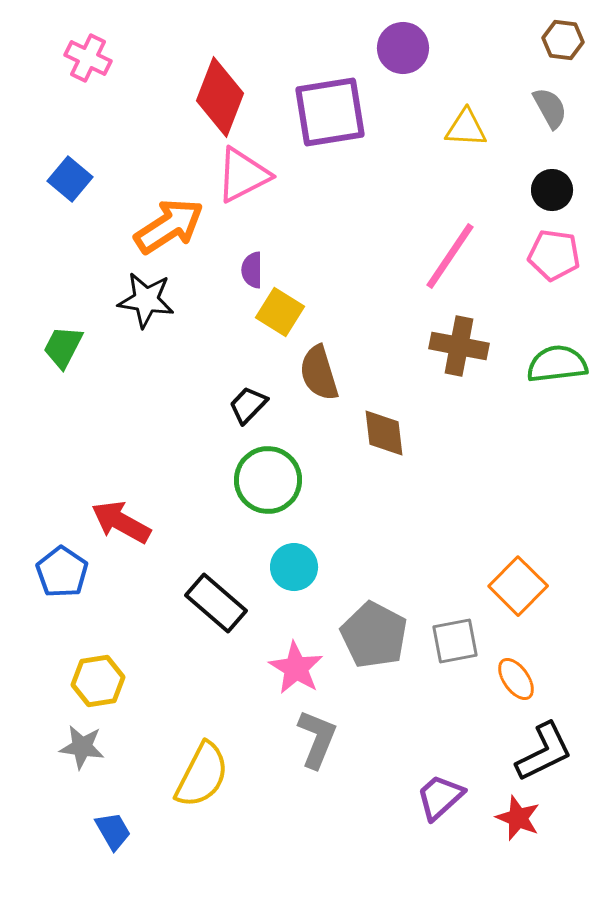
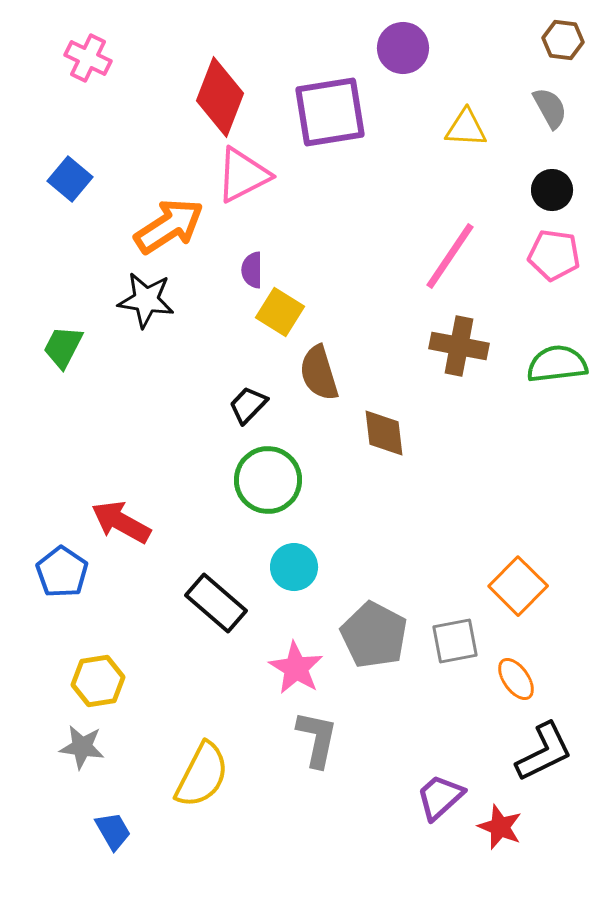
gray L-shape: rotated 10 degrees counterclockwise
red star: moved 18 px left, 9 px down
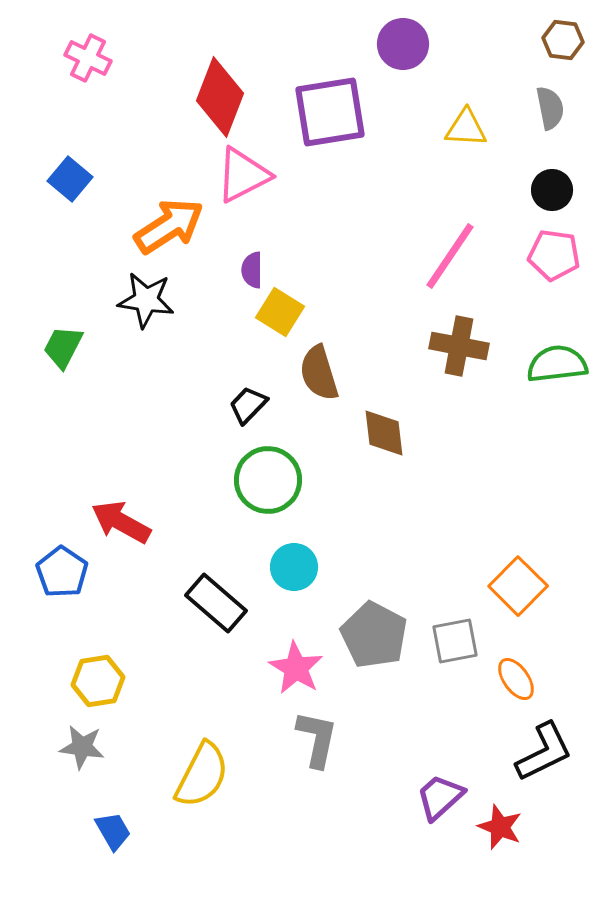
purple circle: moved 4 px up
gray semicircle: rotated 18 degrees clockwise
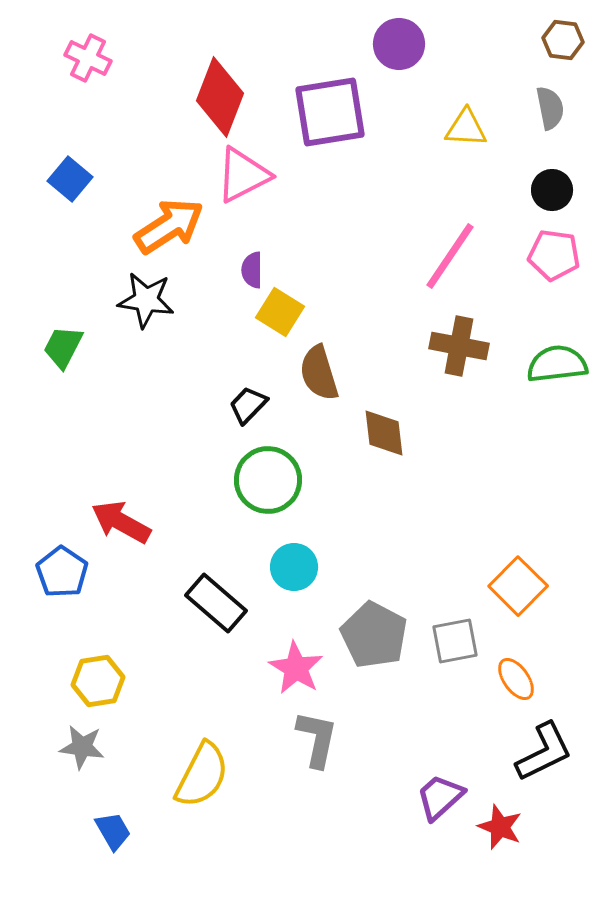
purple circle: moved 4 px left
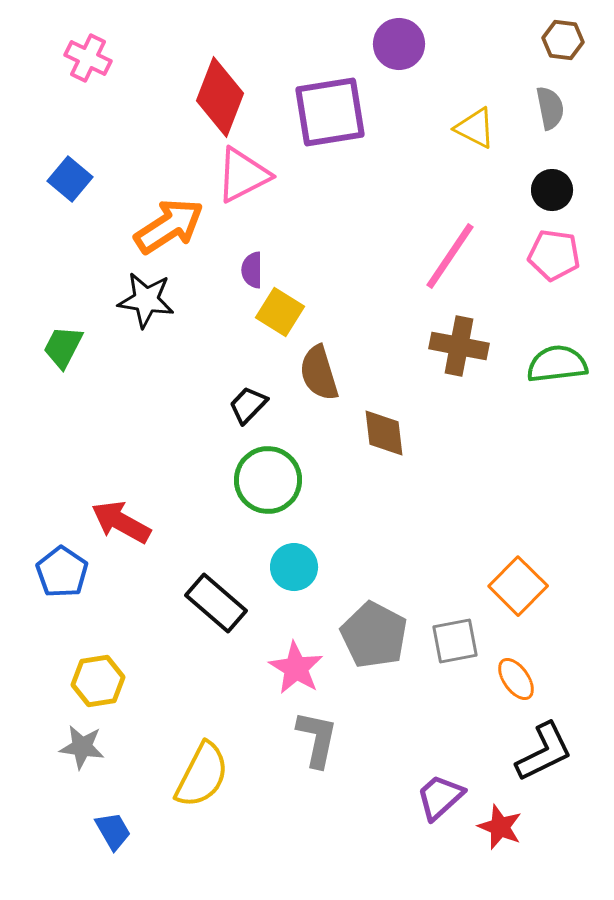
yellow triangle: moved 9 px right; rotated 24 degrees clockwise
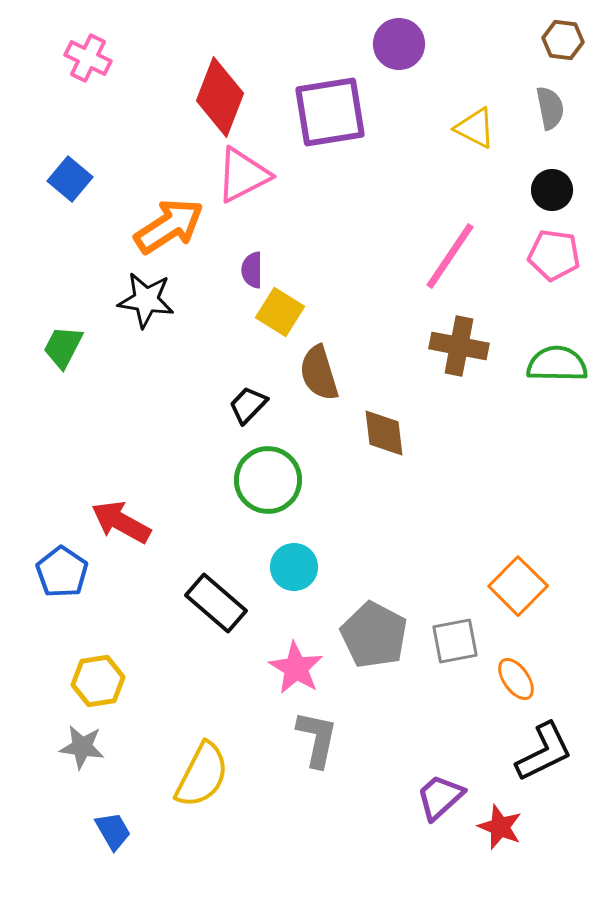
green semicircle: rotated 8 degrees clockwise
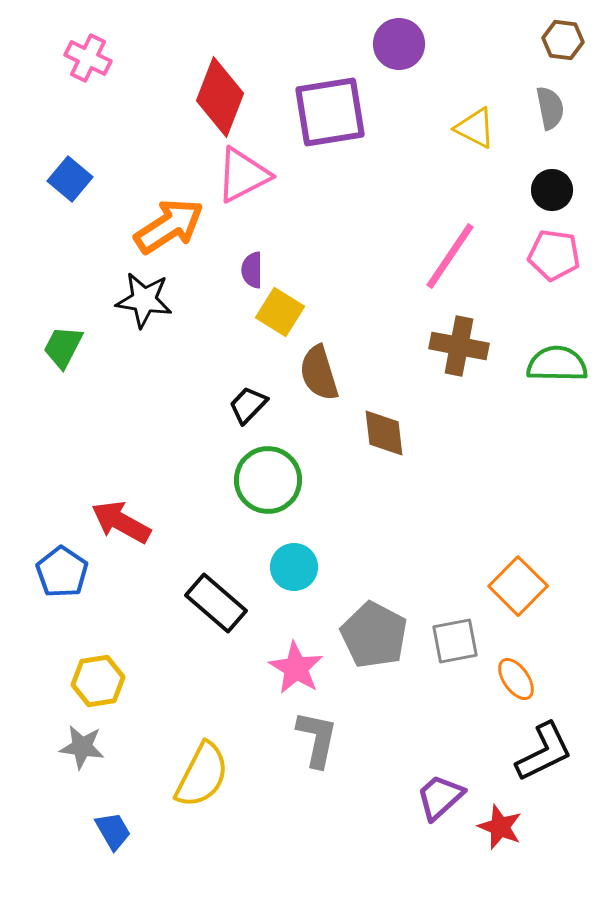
black star: moved 2 px left
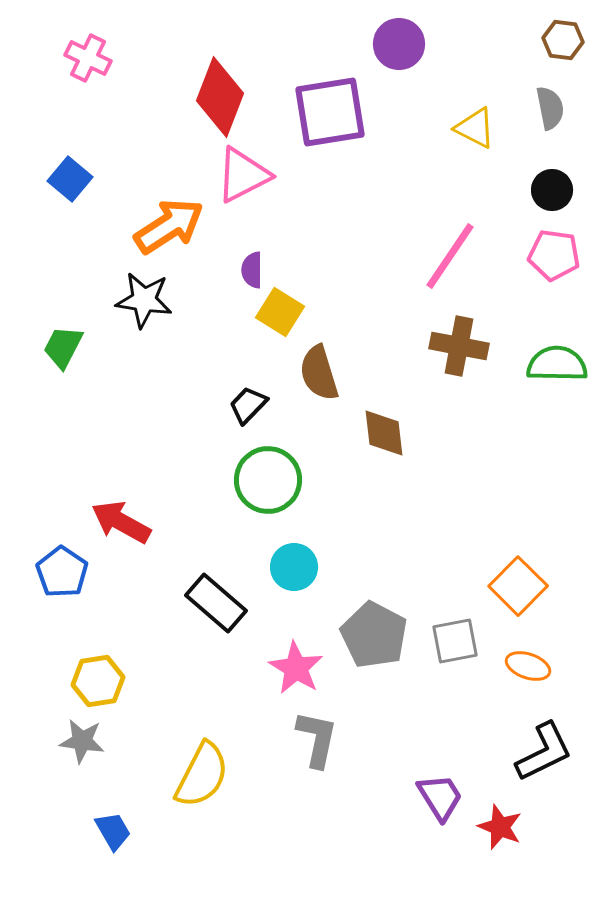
orange ellipse: moved 12 px right, 13 px up; rotated 36 degrees counterclockwise
gray star: moved 6 px up
purple trapezoid: rotated 100 degrees clockwise
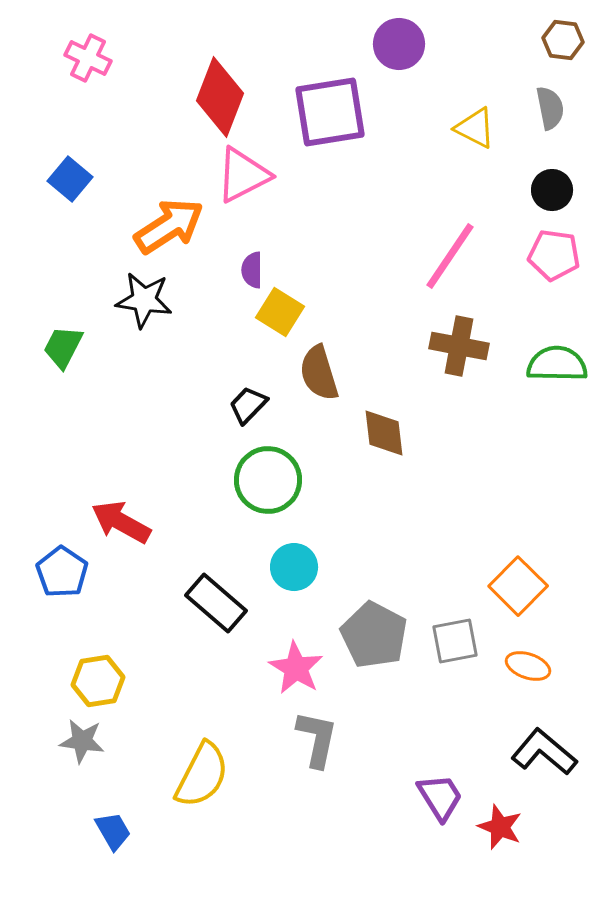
black L-shape: rotated 114 degrees counterclockwise
